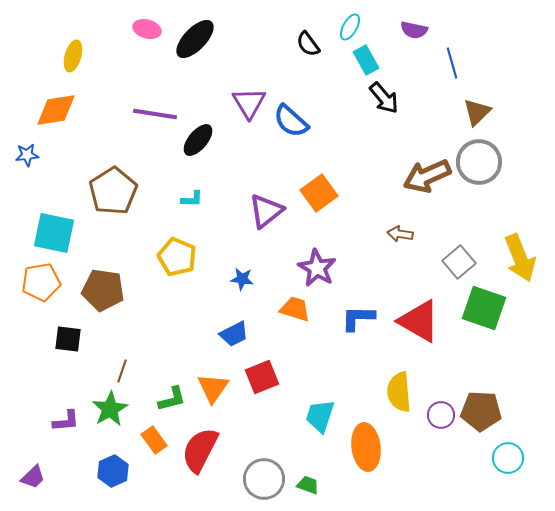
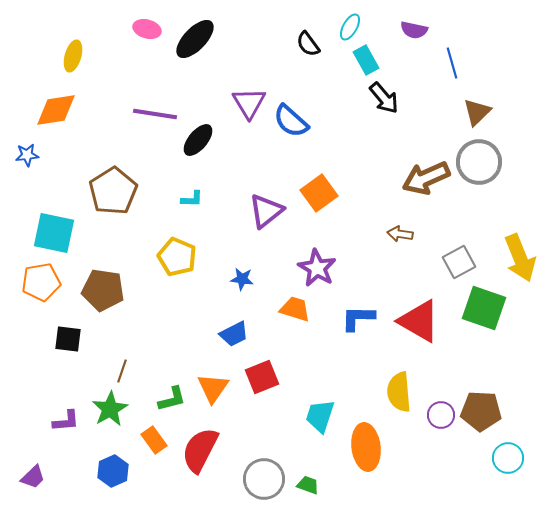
brown arrow at (427, 176): moved 1 px left, 2 px down
gray square at (459, 262): rotated 12 degrees clockwise
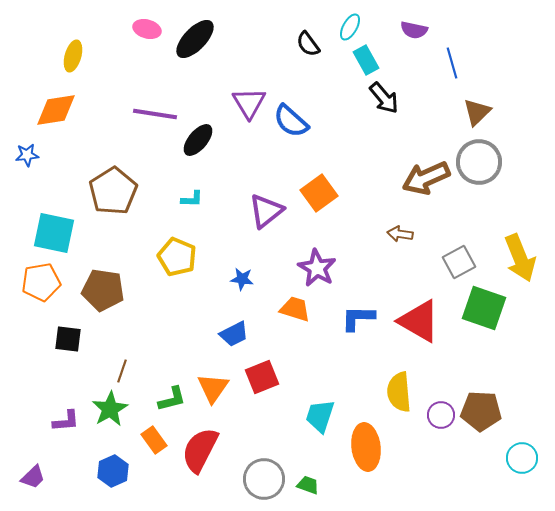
cyan circle at (508, 458): moved 14 px right
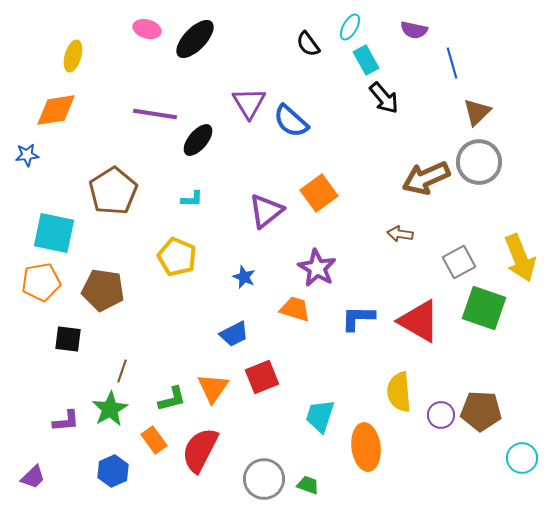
blue star at (242, 279): moved 2 px right, 2 px up; rotated 15 degrees clockwise
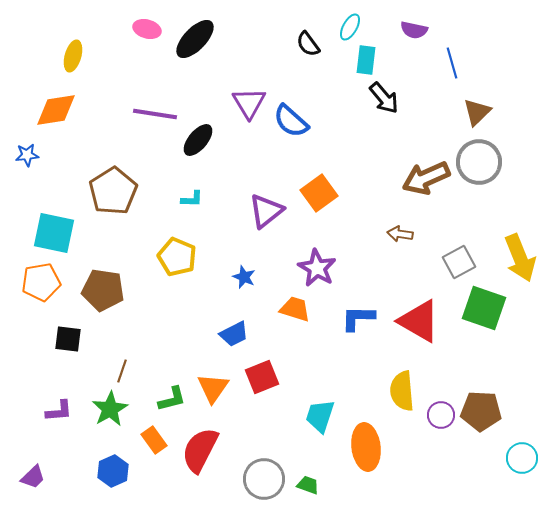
cyan rectangle at (366, 60): rotated 36 degrees clockwise
yellow semicircle at (399, 392): moved 3 px right, 1 px up
purple L-shape at (66, 421): moved 7 px left, 10 px up
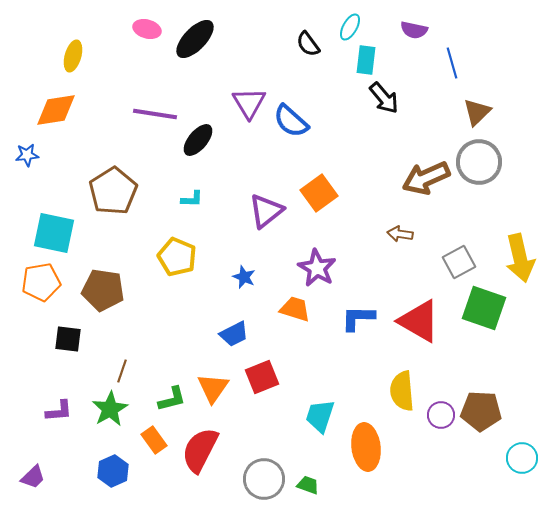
yellow arrow at (520, 258): rotated 9 degrees clockwise
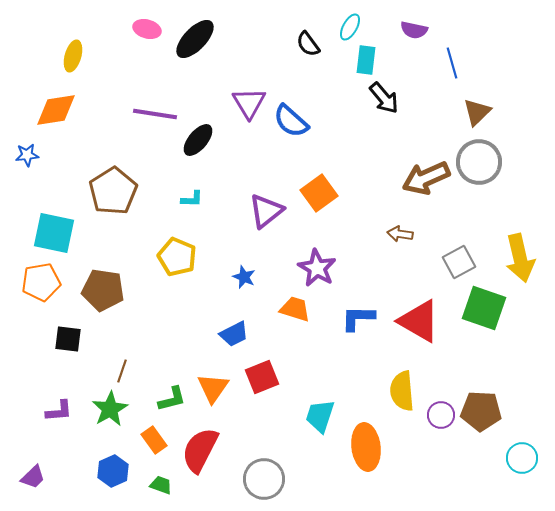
green trapezoid at (308, 485): moved 147 px left
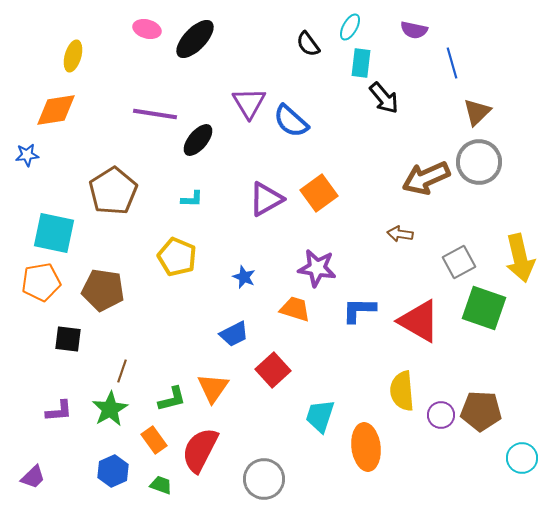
cyan rectangle at (366, 60): moved 5 px left, 3 px down
purple triangle at (266, 211): moved 12 px up; rotated 9 degrees clockwise
purple star at (317, 268): rotated 21 degrees counterclockwise
blue L-shape at (358, 318): moved 1 px right, 8 px up
red square at (262, 377): moved 11 px right, 7 px up; rotated 20 degrees counterclockwise
